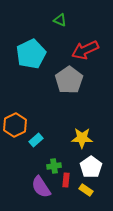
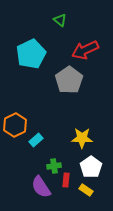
green triangle: rotated 16 degrees clockwise
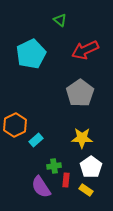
gray pentagon: moved 11 px right, 13 px down
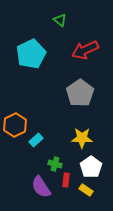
green cross: moved 1 px right, 2 px up; rotated 24 degrees clockwise
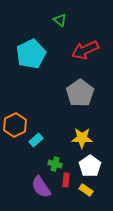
white pentagon: moved 1 px left, 1 px up
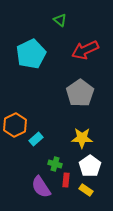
cyan rectangle: moved 1 px up
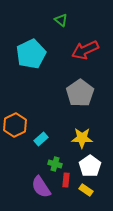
green triangle: moved 1 px right
cyan rectangle: moved 5 px right
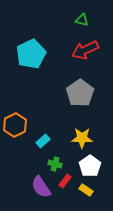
green triangle: moved 21 px right; rotated 24 degrees counterclockwise
cyan rectangle: moved 2 px right, 2 px down
red rectangle: moved 1 px left, 1 px down; rotated 32 degrees clockwise
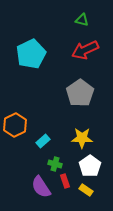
red rectangle: rotated 56 degrees counterclockwise
